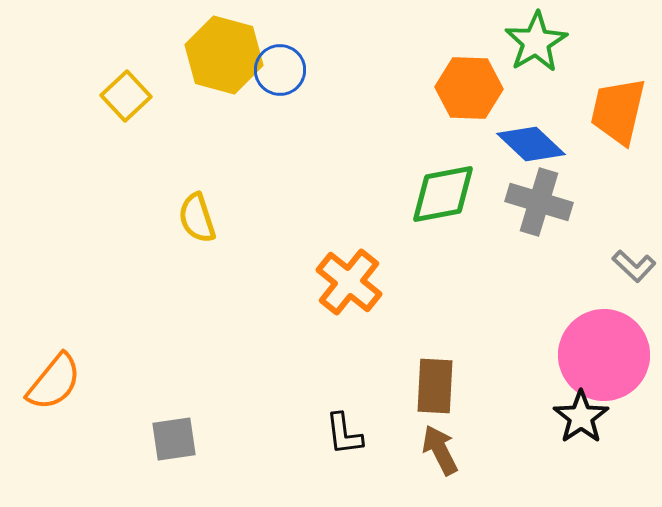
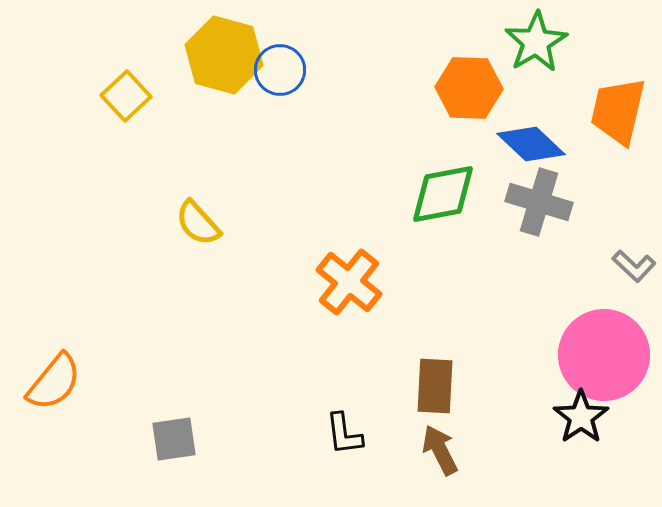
yellow semicircle: moved 1 px right, 5 px down; rotated 24 degrees counterclockwise
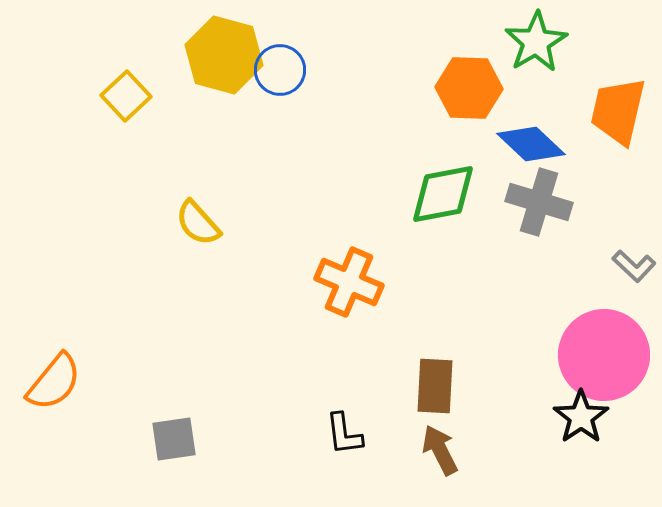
orange cross: rotated 16 degrees counterclockwise
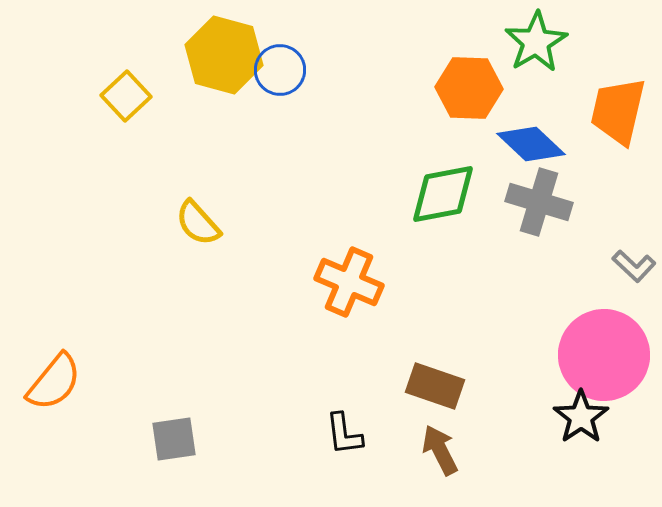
brown rectangle: rotated 74 degrees counterclockwise
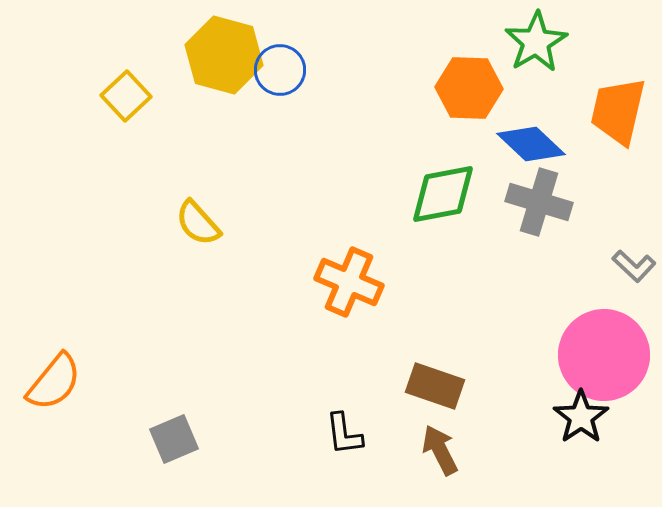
gray square: rotated 15 degrees counterclockwise
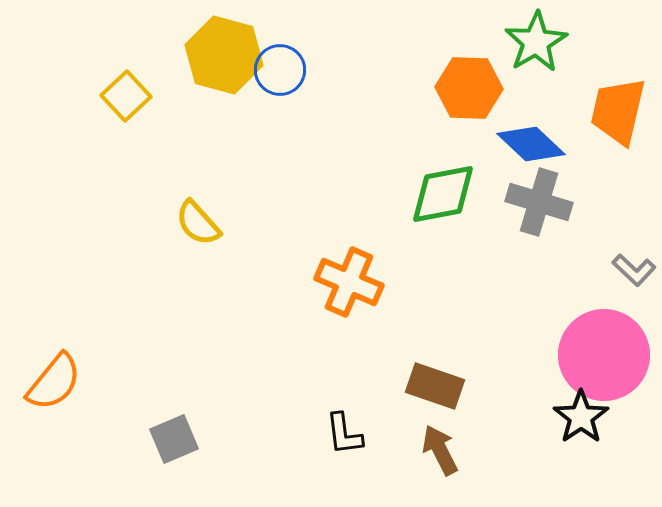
gray L-shape: moved 4 px down
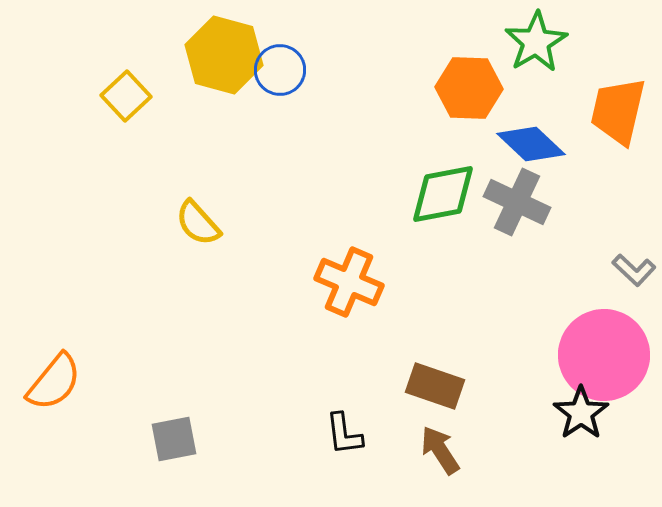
gray cross: moved 22 px left; rotated 8 degrees clockwise
black star: moved 4 px up
gray square: rotated 12 degrees clockwise
brown arrow: rotated 6 degrees counterclockwise
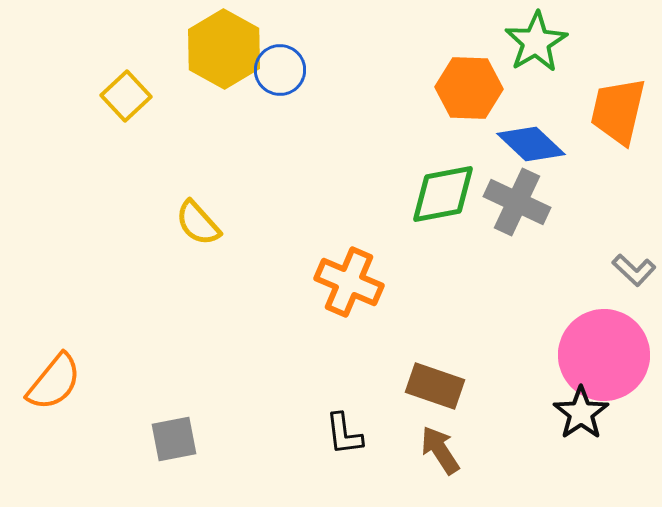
yellow hexagon: moved 6 px up; rotated 14 degrees clockwise
